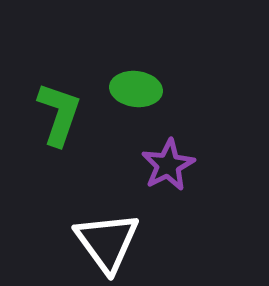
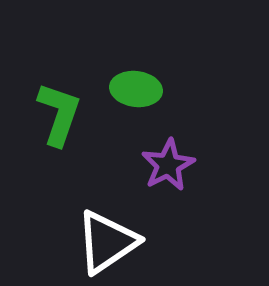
white triangle: rotated 32 degrees clockwise
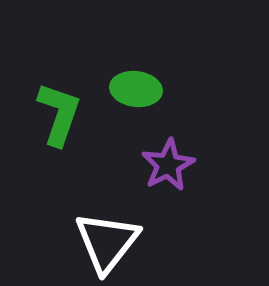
white triangle: rotated 18 degrees counterclockwise
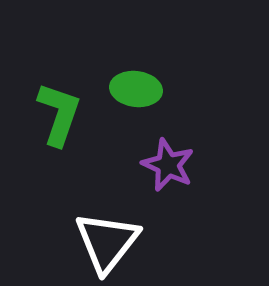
purple star: rotated 20 degrees counterclockwise
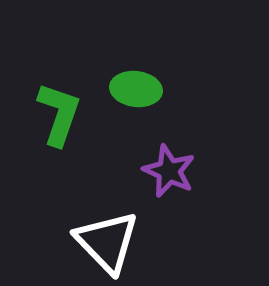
purple star: moved 1 px right, 6 px down
white triangle: rotated 22 degrees counterclockwise
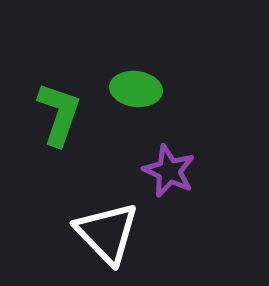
white triangle: moved 9 px up
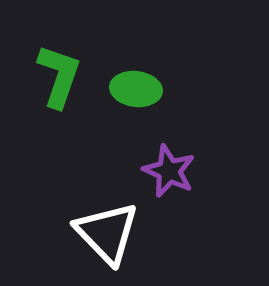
green L-shape: moved 38 px up
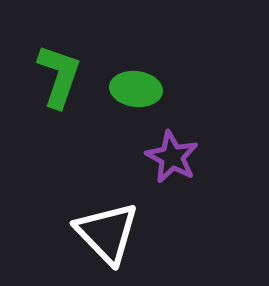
purple star: moved 3 px right, 14 px up; rotated 4 degrees clockwise
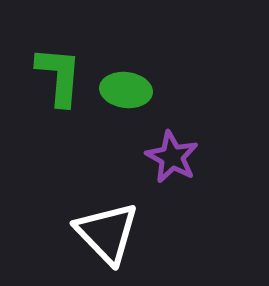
green L-shape: rotated 14 degrees counterclockwise
green ellipse: moved 10 px left, 1 px down
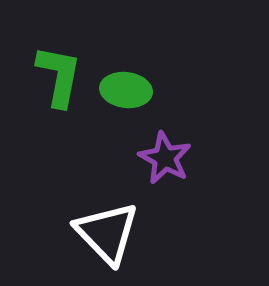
green L-shape: rotated 6 degrees clockwise
purple star: moved 7 px left, 1 px down
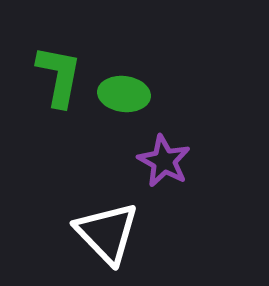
green ellipse: moved 2 px left, 4 px down
purple star: moved 1 px left, 3 px down
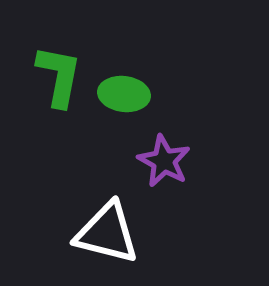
white triangle: rotated 32 degrees counterclockwise
